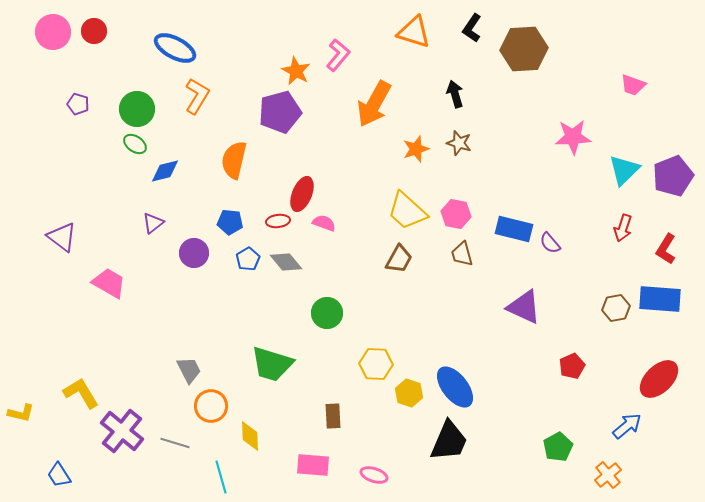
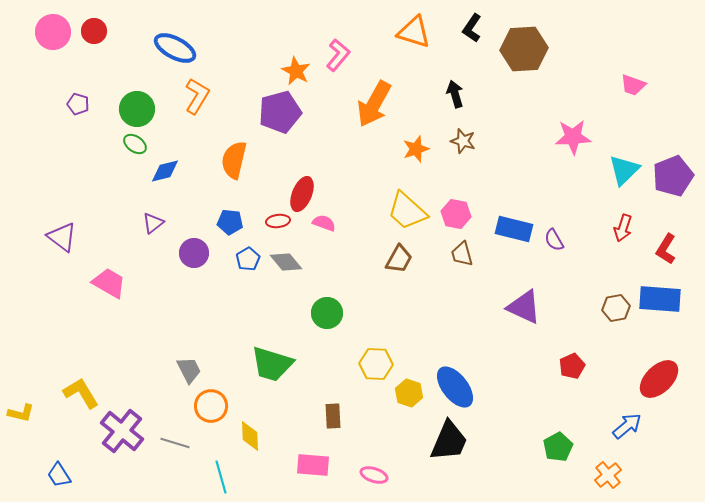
brown star at (459, 143): moved 4 px right, 2 px up
purple semicircle at (550, 243): moved 4 px right, 3 px up; rotated 10 degrees clockwise
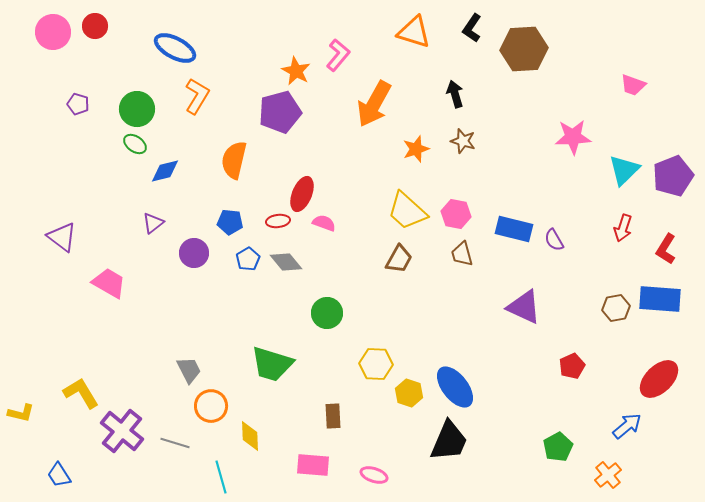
red circle at (94, 31): moved 1 px right, 5 px up
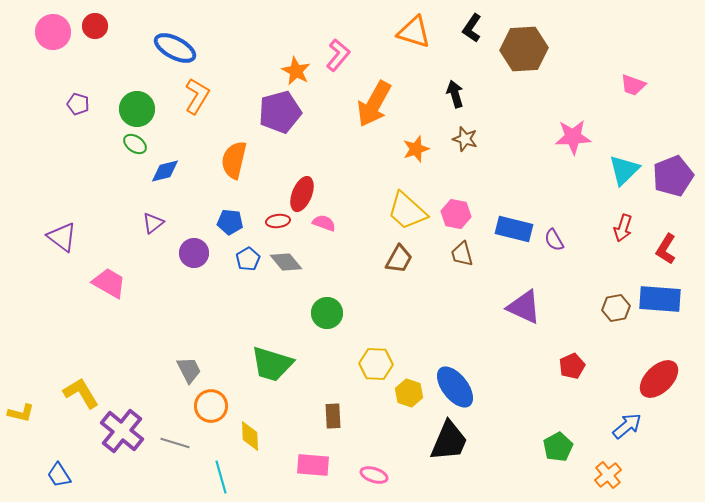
brown star at (463, 141): moved 2 px right, 2 px up
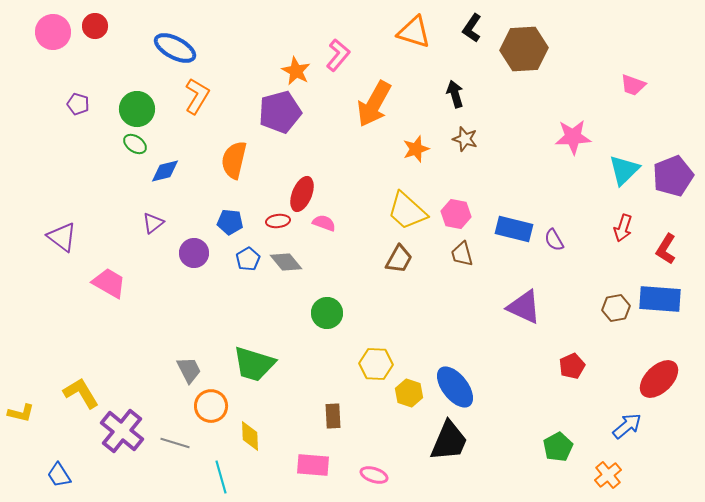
green trapezoid at (272, 364): moved 18 px left
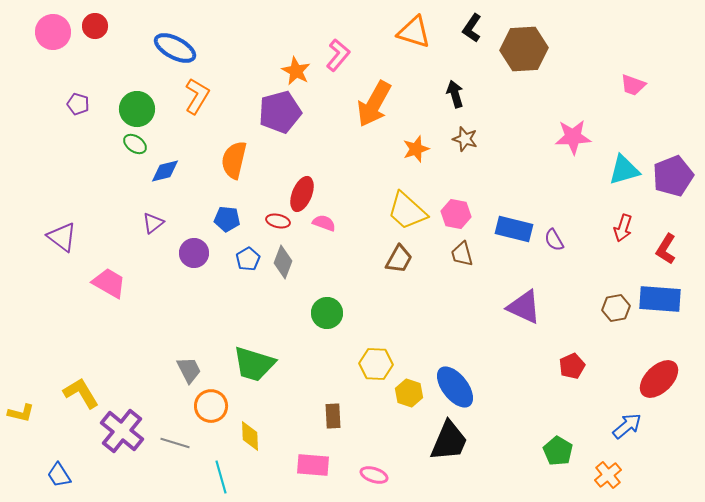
cyan triangle at (624, 170): rotated 28 degrees clockwise
red ellipse at (278, 221): rotated 20 degrees clockwise
blue pentagon at (230, 222): moved 3 px left, 3 px up
gray diamond at (286, 262): moved 3 px left; rotated 60 degrees clockwise
green pentagon at (558, 447): moved 4 px down; rotated 12 degrees counterclockwise
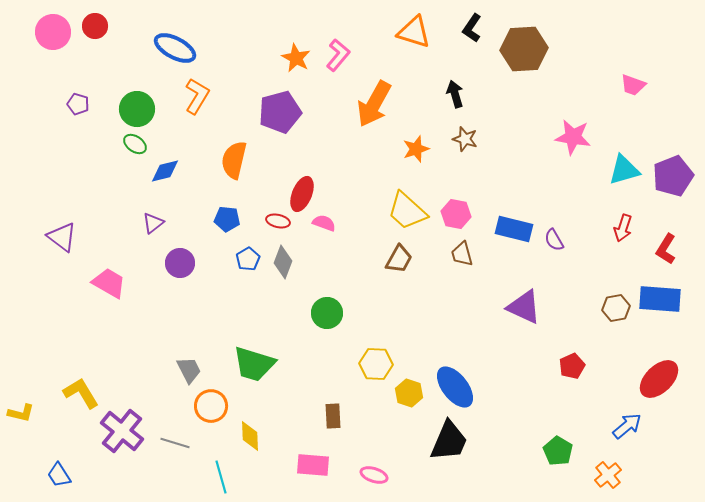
orange star at (296, 71): moved 13 px up
pink star at (573, 137): rotated 12 degrees clockwise
purple circle at (194, 253): moved 14 px left, 10 px down
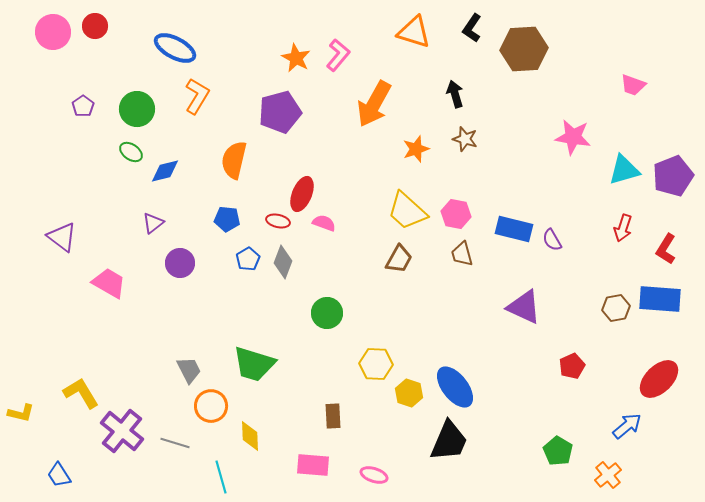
purple pentagon at (78, 104): moved 5 px right, 2 px down; rotated 20 degrees clockwise
green ellipse at (135, 144): moved 4 px left, 8 px down
purple semicircle at (554, 240): moved 2 px left
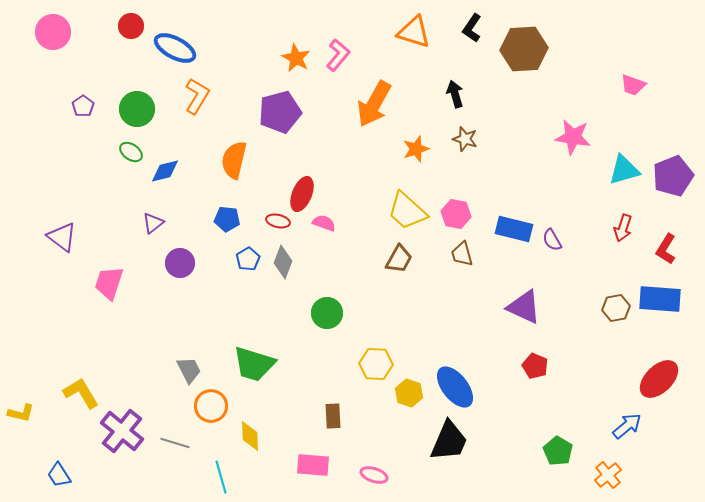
red circle at (95, 26): moved 36 px right
pink trapezoid at (109, 283): rotated 102 degrees counterclockwise
red pentagon at (572, 366): moved 37 px left; rotated 25 degrees counterclockwise
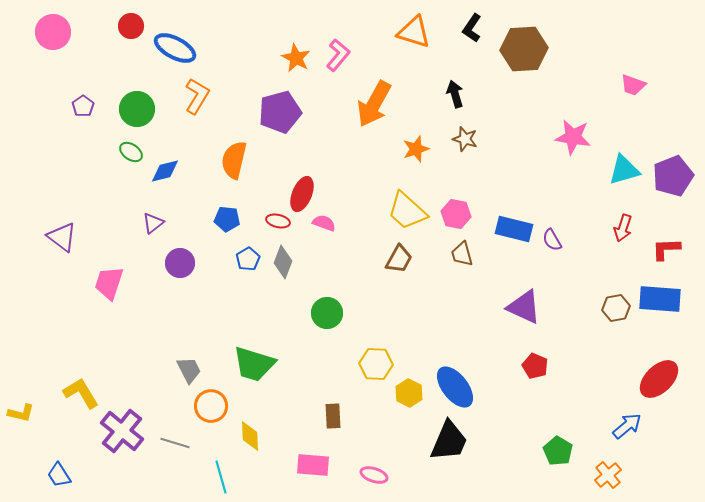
red L-shape at (666, 249): rotated 56 degrees clockwise
yellow hexagon at (409, 393): rotated 8 degrees clockwise
